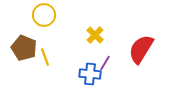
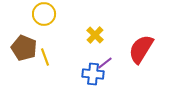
yellow circle: moved 1 px up
purple line: rotated 21 degrees clockwise
blue cross: moved 3 px right
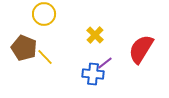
yellow line: rotated 24 degrees counterclockwise
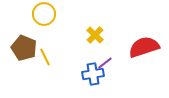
red semicircle: moved 3 px right, 2 px up; rotated 40 degrees clockwise
yellow line: rotated 18 degrees clockwise
blue cross: rotated 15 degrees counterclockwise
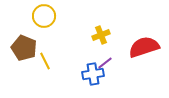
yellow circle: moved 2 px down
yellow cross: moved 6 px right; rotated 24 degrees clockwise
yellow line: moved 4 px down
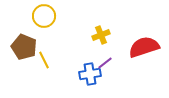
brown pentagon: moved 1 px up
yellow line: moved 1 px left, 1 px up
blue cross: moved 3 px left
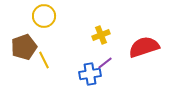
brown pentagon: rotated 30 degrees clockwise
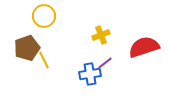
brown pentagon: moved 3 px right, 1 px down
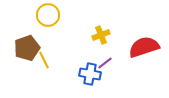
yellow circle: moved 4 px right, 1 px up
blue cross: rotated 20 degrees clockwise
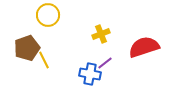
yellow cross: moved 1 px up
